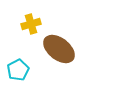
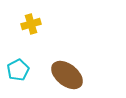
brown ellipse: moved 8 px right, 26 px down
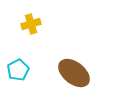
brown ellipse: moved 7 px right, 2 px up
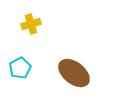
cyan pentagon: moved 2 px right, 2 px up
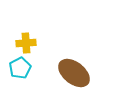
yellow cross: moved 5 px left, 19 px down; rotated 12 degrees clockwise
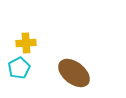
cyan pentagon: moved 1 px left
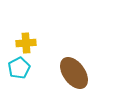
brown ellipse: rotated 16 degrees clockwise
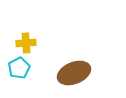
brown ellipse: rotated 76 degrees counterclockwise
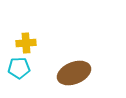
cyan pentagon: rotated 25 degrees clockwise
